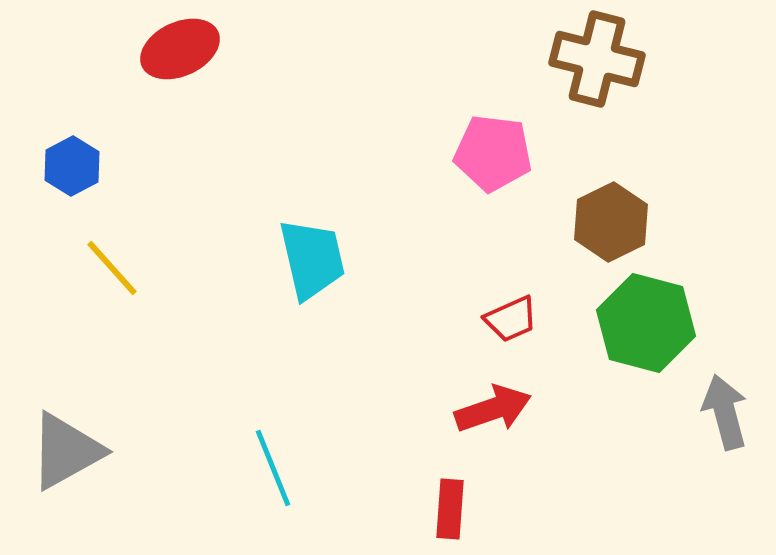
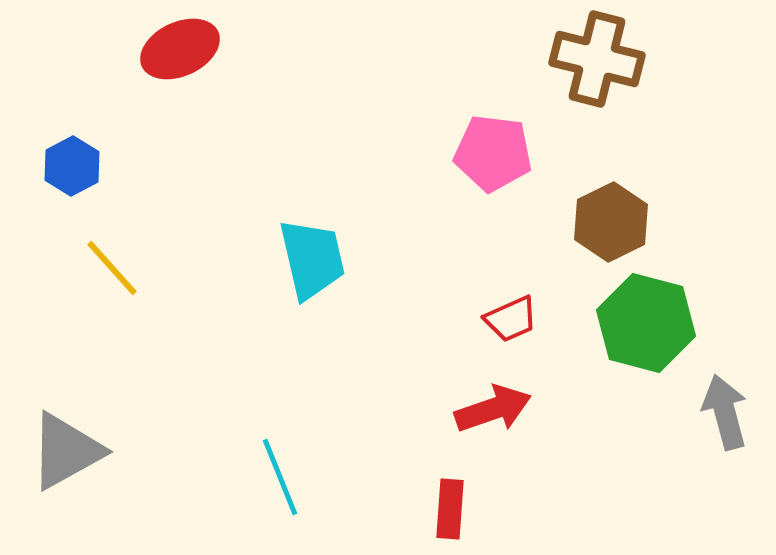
cyan line: moved 7 px right, 9 px down
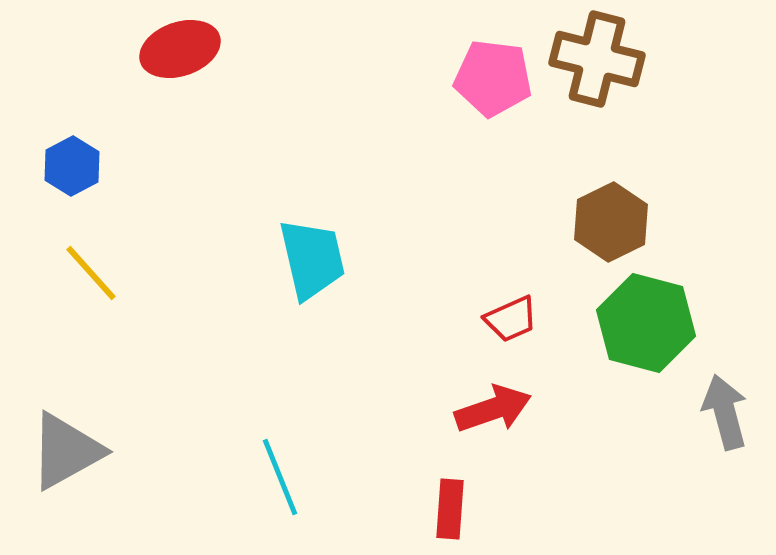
red ellipse: rotated 6 degrees clockwise
pink pentagon: moved 75 px up
yellow line: moved 21 px left, 5 px down
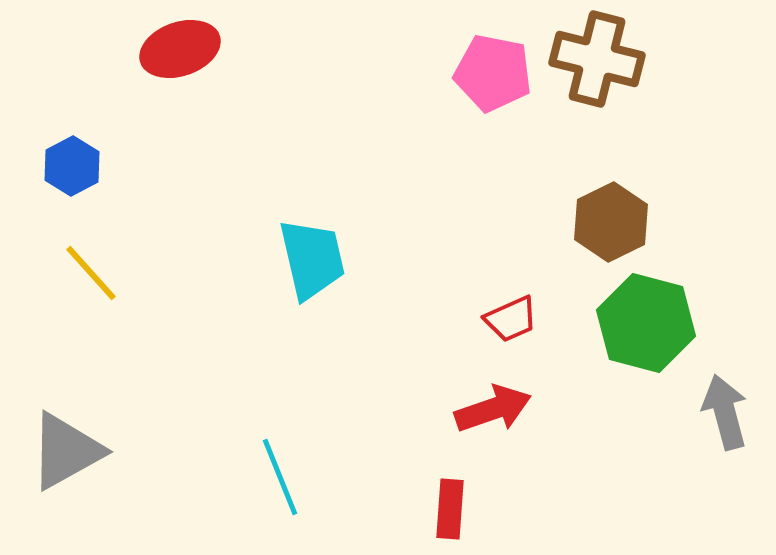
pink pentagon: moved 5 px up; rotated 4 degrees clockwise
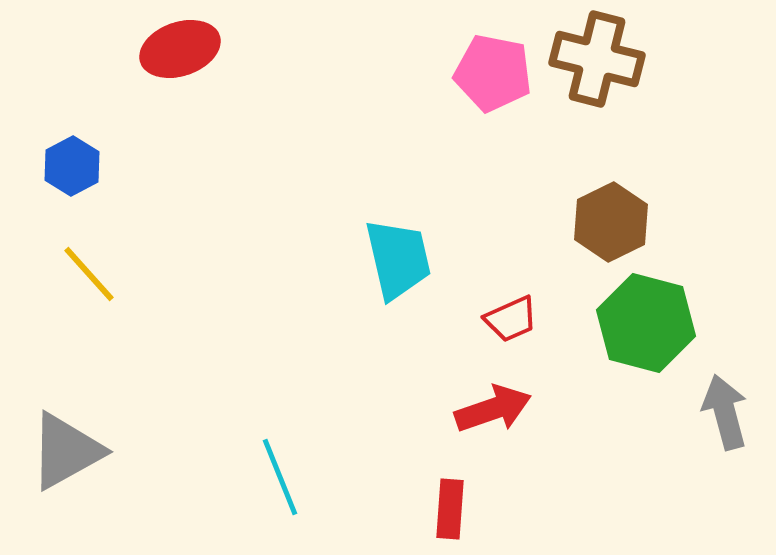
cyan trapezoid: moved 86 px right
yellow line: moved 2 px left, 1 px down
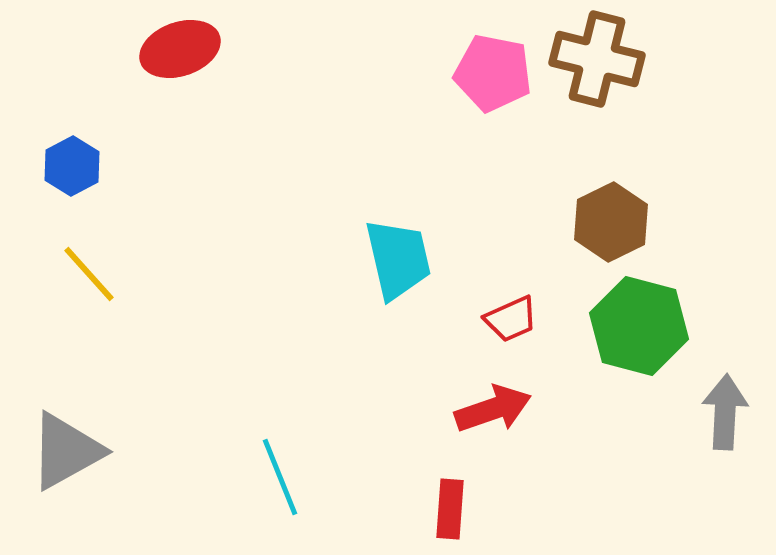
green hexagon: moved 7 px left, 3 px down
gray arrow: rotated 18 degrees clockwise
